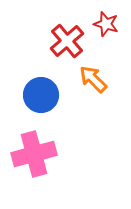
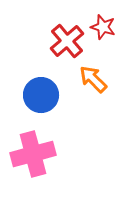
red star: moved 3 px left, 3 px down
pink cross: moved 1 px left
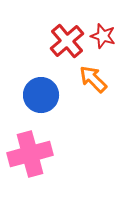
red star: moved 9 px down
pink cross: moved 3 px left
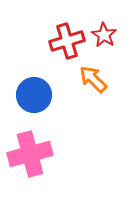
red star: moved 1 px right, 1 px up; rotated 15 degrees clockwise
red cross: rotated 24 degrees clockwise
blue circle: moved 7 px left
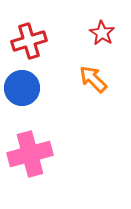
red star: moved 2 px left, 2 px up
red cross: moved 38 px left
blue circle: moved 12 px left, 7 px up
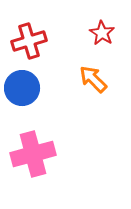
pink cross: moved 3 px right
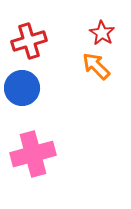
orange arrow: moved 3 px right, 13 px up
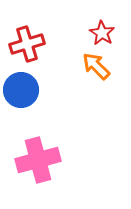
red cross: moved 2 px left, 3 px down
blue circle: moved 1 px left, 2 px down
pink cross: moved 5 px right, 6 px down
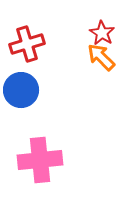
orange arrow: moved 5 px right, 9 px up
pink cross: moved 2 px right; rotated 9 degrees clockwise
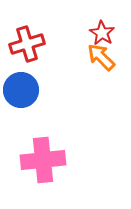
pink cross: moved 3 px right
